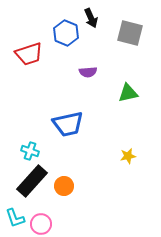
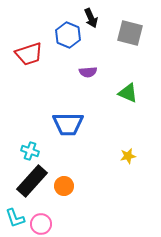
blue hexagon: moved 2 px right, 2 px down
green triangle: rotated 35 degrees clockwise
blue trapezoid: rotated 12 degrees clockwise
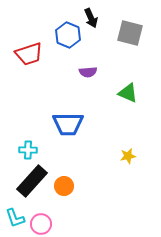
cyan cross: moved 2 px left, 1 px up; rotated 18 degrees counterclockwise
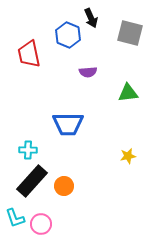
red trapezoid: rotated 96 degrees clockwise
green triangle: rotated 30 degrees counterclockwise
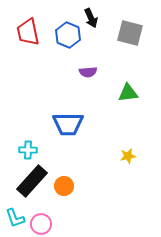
red trapezoid: moved 1 px left, 22 px up
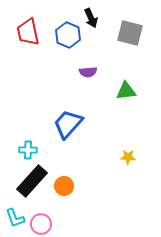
green triangle: moved 2 px left, 2 px up
blue trapezoid: rotated 132 degrees clockwise
yellow star: moved 1 px down; rotated 14 degrees clockwise
